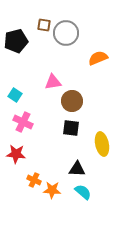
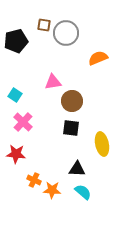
pink cross: rotated 18 degrees clockwise
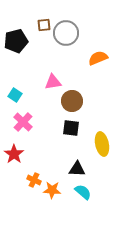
brown square: rotated 16 degrees counterclockwise
red star: moved 2 px left; rotated 30 degrees clockwise
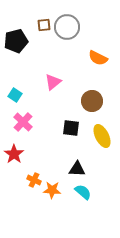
gray circle: moved 1 px right, 6 px up
orange semicircle: rotated 132 degrees counterclockwise
pink triangle: rotated 30 degrees counterclockwise
brown circle: moved 20 px right
yellow ellipse: moved 8 px up; rotated 15 degrees counterclockwise
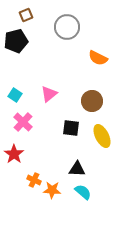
brown square: moved 18 px left, 10 px up; rotated 16 degrees counterclockwise
pink triangle: moved 4 px left, 12 px down
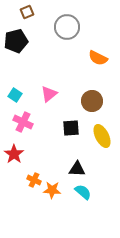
brown square: moved 1 px right, 3 px up
pink cross: rotated 18 degrees counterclockwise
black square: rotated 12 degrees counterclockwise
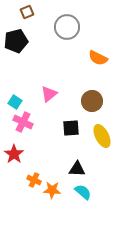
cyan square: moved 7 px down
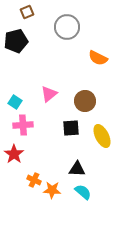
brown circle: moved 7 px left
pink cross: moved 3 px down; rotated 30 degrees counterclockwise
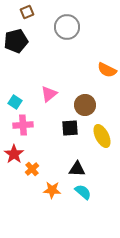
orange semicircle: moved 9 px right, 12 px down
brown circle: moved 4 px down
black square: moved 1 px left
orange cross: moved 2 px left, 11 px up; rotated 24 degrees clockwise
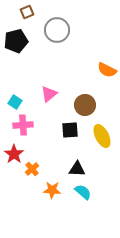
gray circle: moved 10 px left, 3 px down
black square: moved 2 px down
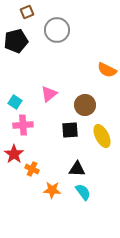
orange cross: rotated 24 degrees counterclockwise
cyan semicircle: rotated 12 degrees clockwise
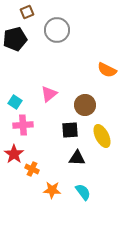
black pentagon: moved 1 px left, 2 px up
black triangle: moved 11 px up
